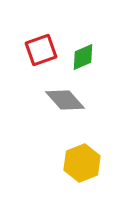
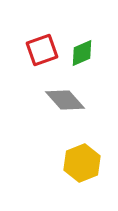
red square: moved 1 px right
green diamond: moved 1 px left, 4 px up
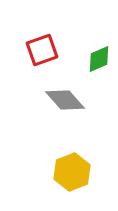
green diamond: moved 17 px right, 6 px down
yellow hexagon: moved 10 px left, 9 px down
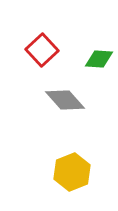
red square: rotated 24 degrees counterclockwise
green diamond: rotated 28 degrees clockwise
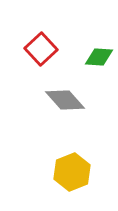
red square: moved 1 px left, 1 px up
green diamond: moved 2 px up
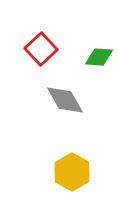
gray diamond: rotated 12 degrees clockwise
yellow hexagon: rotated 9 degrees counterclockwise
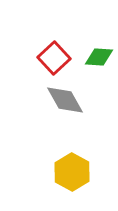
red square: moved 13 px right, 9 px down
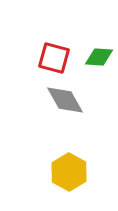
red square: rotated 32 degrees counterclockwise
yellow hexagon: moved 3 px left
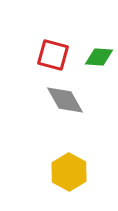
red square: moved 1 px left, 3 px up
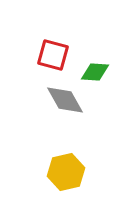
green diamond: moved 4 px left, 15 px down
yellow hexagon: moved 3 px left; rotated 18 degrees clockwise
